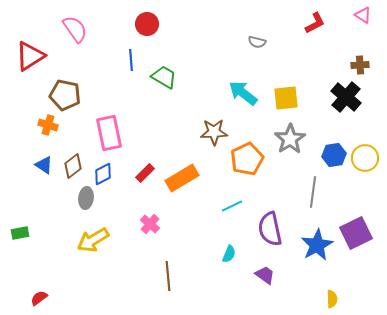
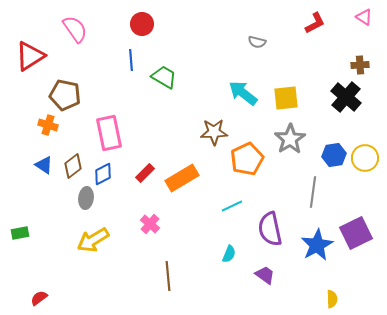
pink triangle: moved 1 px right, 2 px down
red circle: moved 5 px left
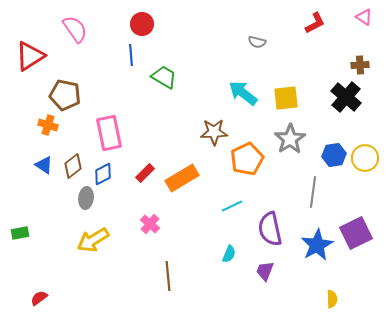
blue line: moved 5 px up
purple trapezoid: moved 4 px up; rotated 105 degrees counterclockwise
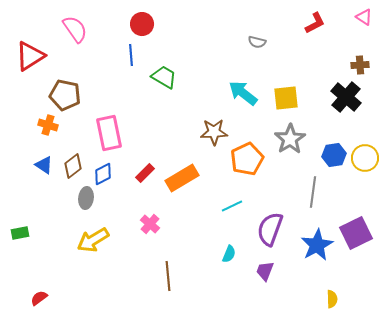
purple semicircle: rotated 32 degrees clockwise
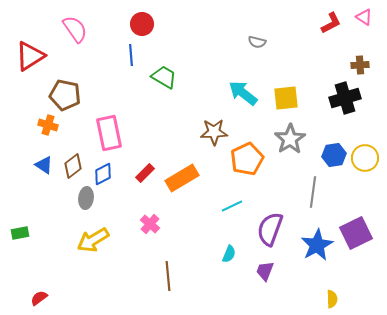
red L-shape: moved 16 px right
black cross: moved 1 px left, 1 px down; rotated 32 degrees clockwise
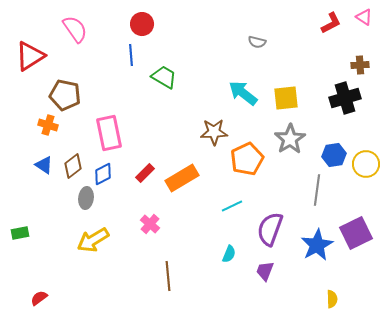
yellow circle: moved 1 px right, 6 px down
gray line: moved 4 px right, 2 px up
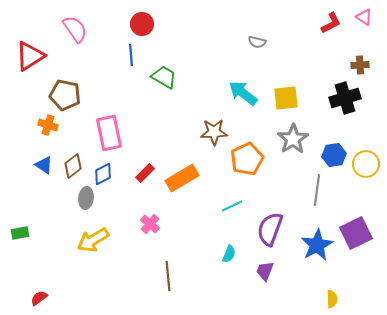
gray star: moved 3 px right
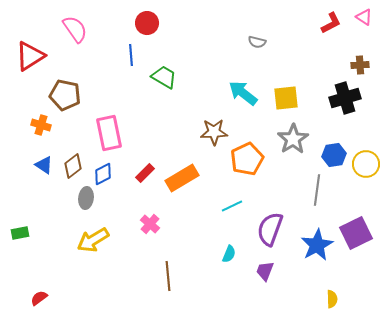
red circle: moved 5 px right, 1 px up
orange cross: moved 7 px left
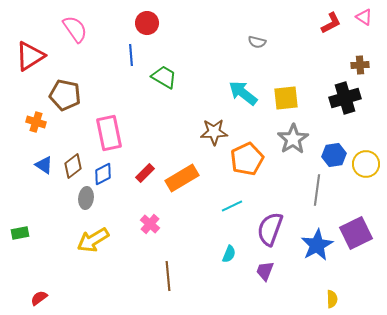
orange cross: moved 5 px left, 3 px up
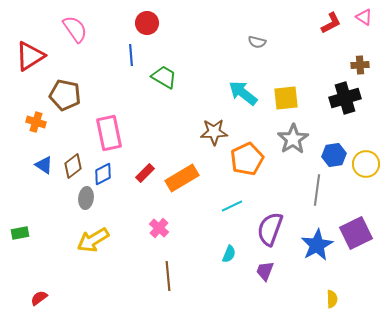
pink cross: moved 9 px right, 4 px down
